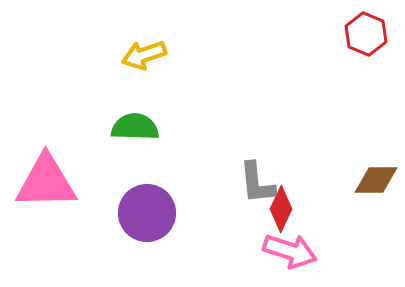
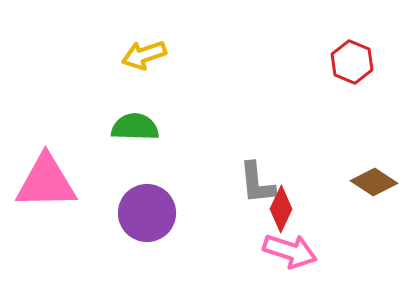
red hexagon: moved 14 px left, 28 px down
brown diamond: moved 2 px left, 2 px down; rotated 33 degrees clockwise
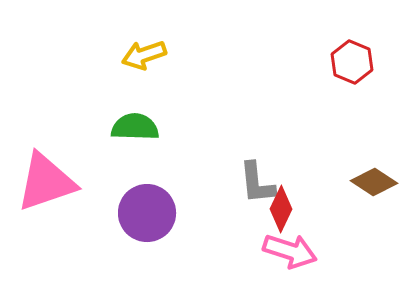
pink triangle: rotated 18 degrees counterclockwise
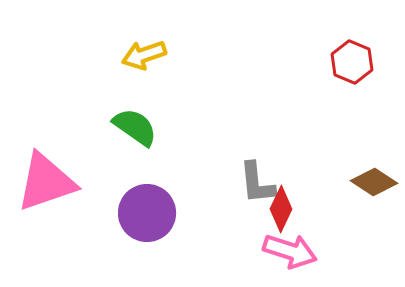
green semicircle: rotated 33 degrees clockwise
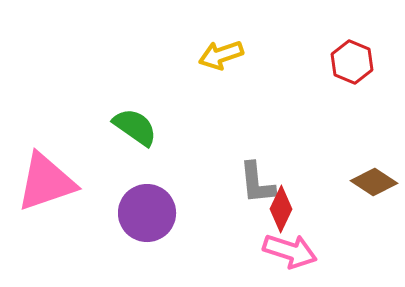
yellow arrow: moved 77 px right
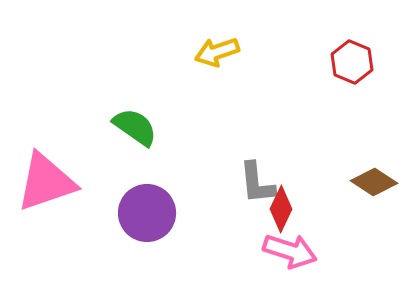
yellow arrow: moved 4 px left, 3 px up
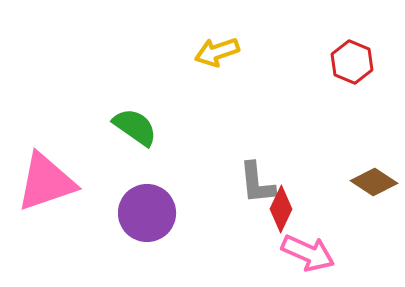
pink arrow: moved 18 px right, 2 px down; rotated 6 degrees clockwise
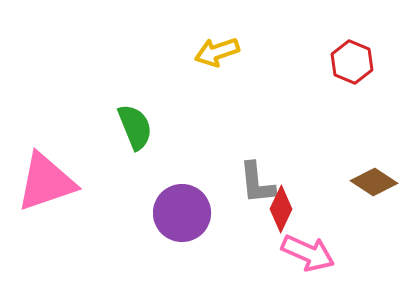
green semicircle: rotated 33 degrees clockwise
purple circle: moved 35 px right
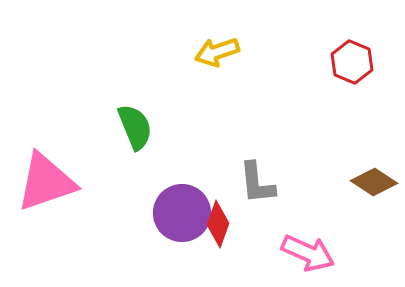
red diamond: moved 63 px left, 15 px down; rotated 6 degrees counterclockwise
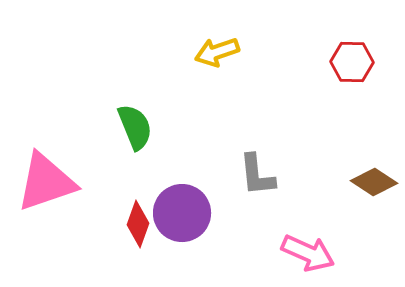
red hexagon: rotated 21 degrees counterclockwise
gray L-shape: moved 8 px up
red diamond: moved 80 px left
